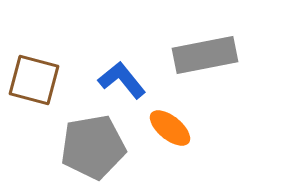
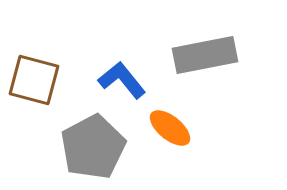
gray pentagon: rotated 18 degrees counterclockwise
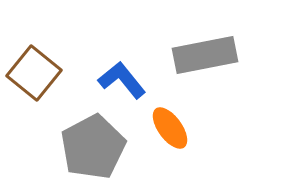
brown square: moved 7 px up; rotated 24 degrees clockwise
orange ellipse: rotated 15 degrees clockwise
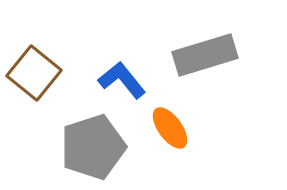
gray rectangle: rotated 6 degrees counterclockwise
gray pentagon: rotated 10 degrees clockwise
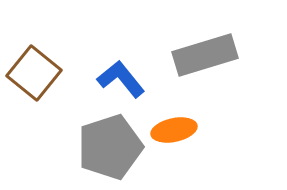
blue L-shape: moved 1 px left, 1 px up
orange ellipse: moved 4 px right, 2 px down; rotated 66 degrees counterclockwise
gray pentagon: moved 17 px right
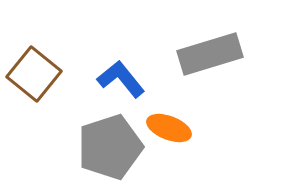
gray rectangle: moved 5 px right, 1 px up
brown square: moved 1 px down
orange ellipse: moved 5 px left, 2 px up; rotated 33 degrees clockwise
